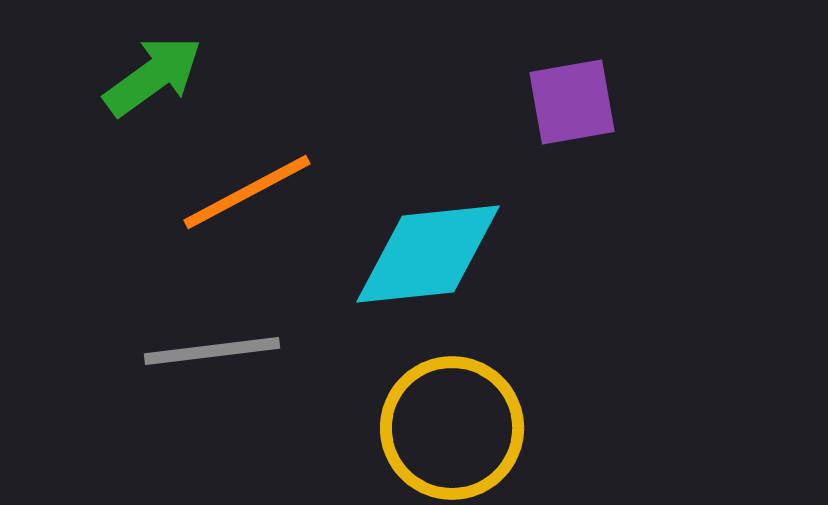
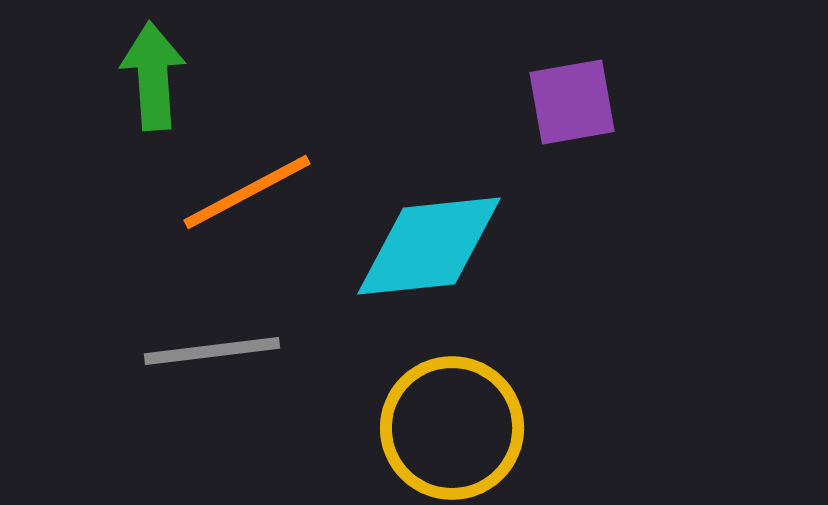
green arrow: rotated 58 degrees counterclockwise
cyan diamond: moved 1 px right, 8 px up
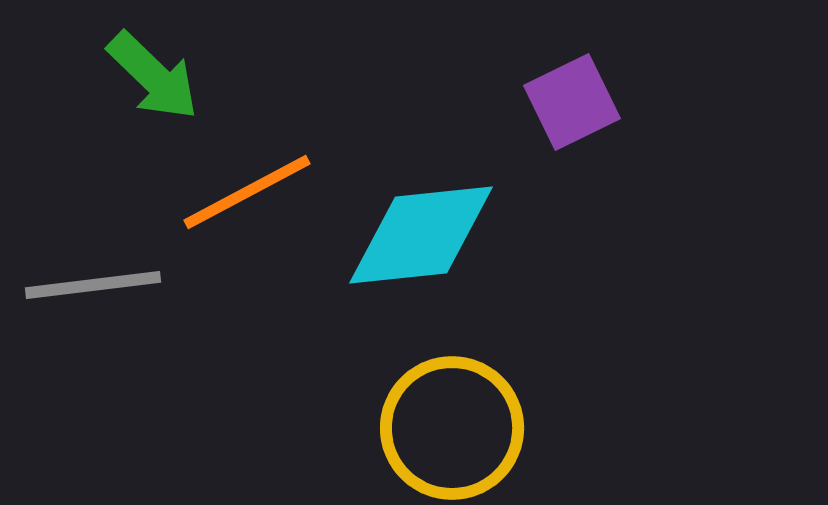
green arrow: rotated 138 degrees clockwise
purple square: rotated 16 degrees counterclockwise
cyan diamond: moved 8 px left, 11 px up
gray line: moved 119 px left, 66 px up
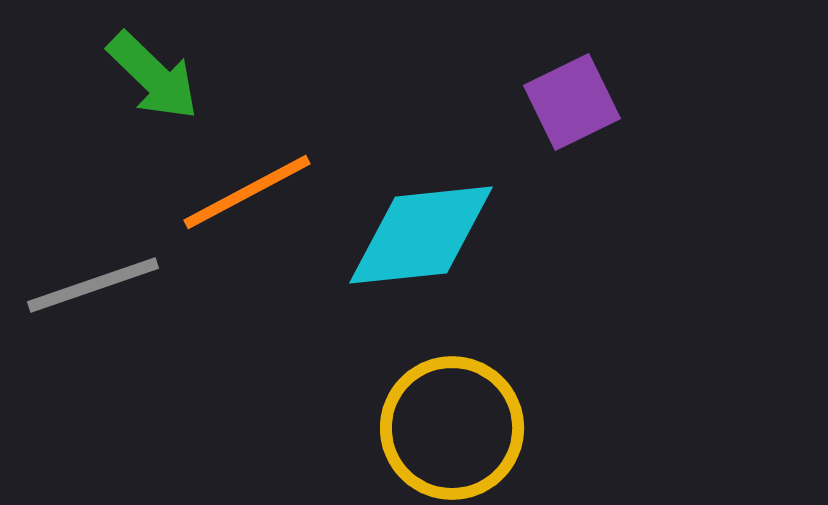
gray line: rotated 12 degrees counterclockwise
